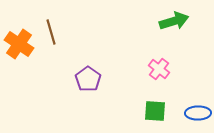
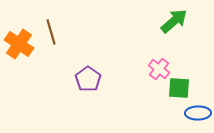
green arrow: rotated 24 degrees counterclockwise
green square: moved 24 px right, 23 px up
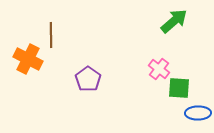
brown line: moved 3 px down; rotated 15 degrees clockwise
orange cross: moved 9 px right, 15 px down; rotated 8 degrees counterclockwise
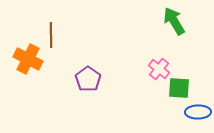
green arrow: rotated 80 degrees counterclockwise
blue ellipse: moved 1 px up
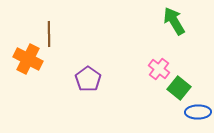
brown line: moved 2 px left, 1 px up
green square: rotated 35 degrees clockwise
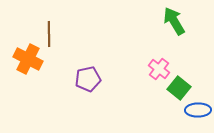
purple pentagon: rotated 25 degrees clockwise
blue ellipse: moved 2 px up
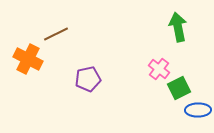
green arrow: moved 4 px right, 6 px down; rotated 20 degrees clockwise
brown line: moved 7 px right; rotated 65 degrees clockwise
green square: rotated 25 degrees clockwise
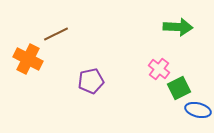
green arrow: rotated 104 degrees clockwise
purple pentagon: moved 3 px right, 2 px down
blue ellipse: rotated 15 degrees clockwise
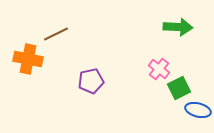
orange cross: rotated 16 degrees counterclockwise
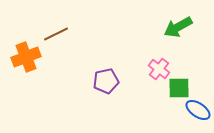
green arrow: rotated 148 degrees clockwise
orange cross: moved 2 px left, 2 px up; rotated 32 degrees counterclockwise
purple pentagon: moved 15 px right
green square: rotated 25 degrees clockwise
blue ellipse: rotated 20 degrees clockwise
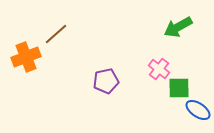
brown line: rotated 15 degrees counterclockwise
